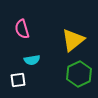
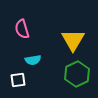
yellow triangle: rotated 20 degrees counterclockwise
cyan semicircle: moved 1 px right
green hexagon: moved 2 px left
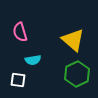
pink semicircle: moved 2 px left, 3 px down
yellow triangle: rotated 20 degrees counterclockwise
white square: rotated 14 degrees clockwise
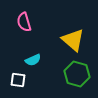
pink semicircle: moved 4 px right, 10 px up
cyan semicircle: rotated 14 degrees counterclockwise
green hexagon: rotated 20 degrees counterclockwise
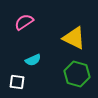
pink semicircle: rotated 72 degrees clockwise
yellow triangle: moved 1 px right, 2 px up; rotated 15 degrees counterclockwise
white square: moved 1 px left, 2 px down
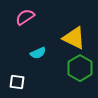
pink semicircle: moved 1 px right, 5 px up
cyan semicircle: moved 5 px right, 7 px up
green hexagon: moved 3 px right, 6 px up; rotated 15 degrees clockwise
